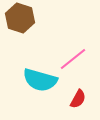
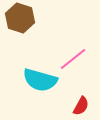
red semicircle: moved 3 px right, 7 px down
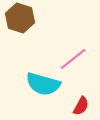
cyan semicircle: moved 3 px right, 4 px down
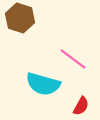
pink line: rotated 76 degrees clockwise
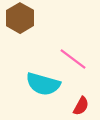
brown hexagon: rotated 12 degrees clockwise
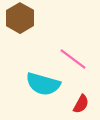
red semicircle: moved 2 px up
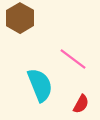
cyan semicircle: moved 3 px left, 1 px down; rotated 128 degrees counterclockwise
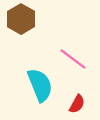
brown hexagon: moved 1 px right, 1 px down
red semicircle: moved 4 px left
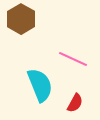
pink line: rotated 12 degrees counterclockwise
red semicircle: moved 2 px left, 1 px up
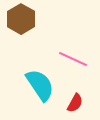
cyan semicircle: rotated 12 degrees counterclockwise
